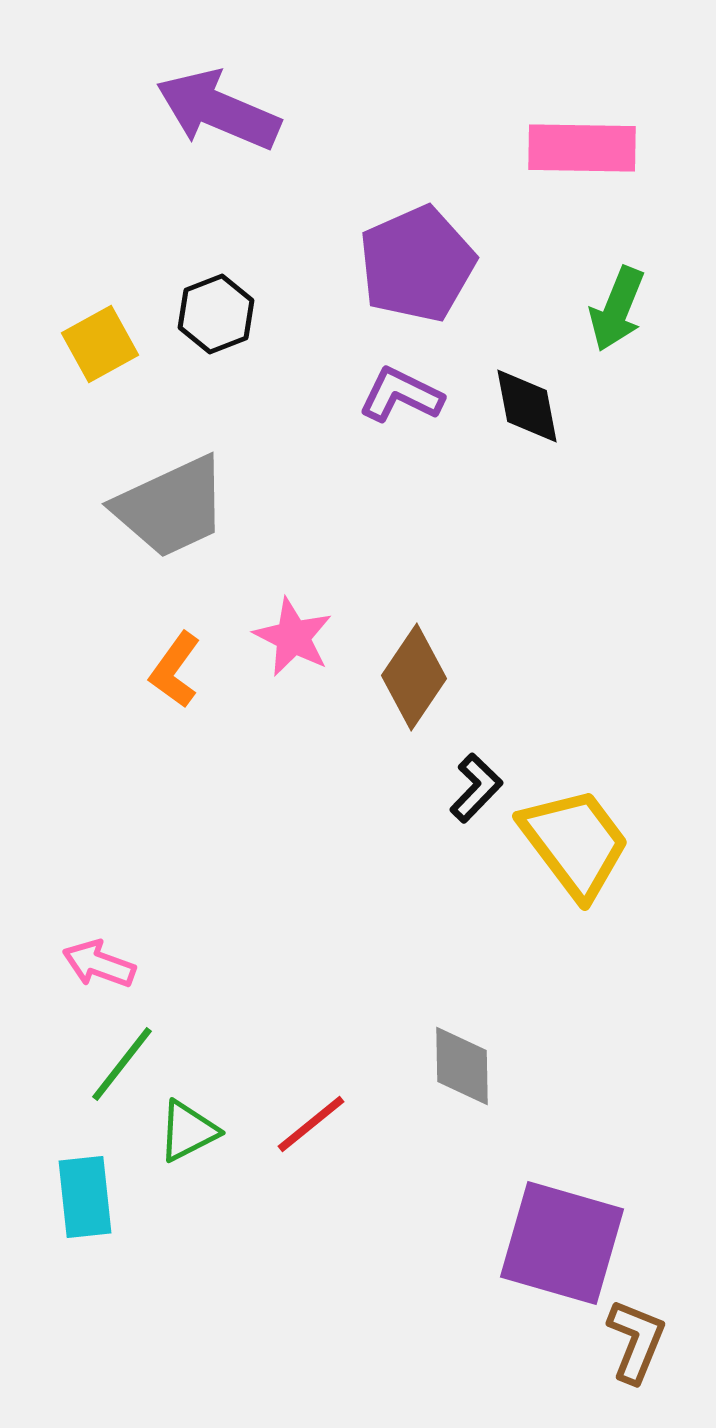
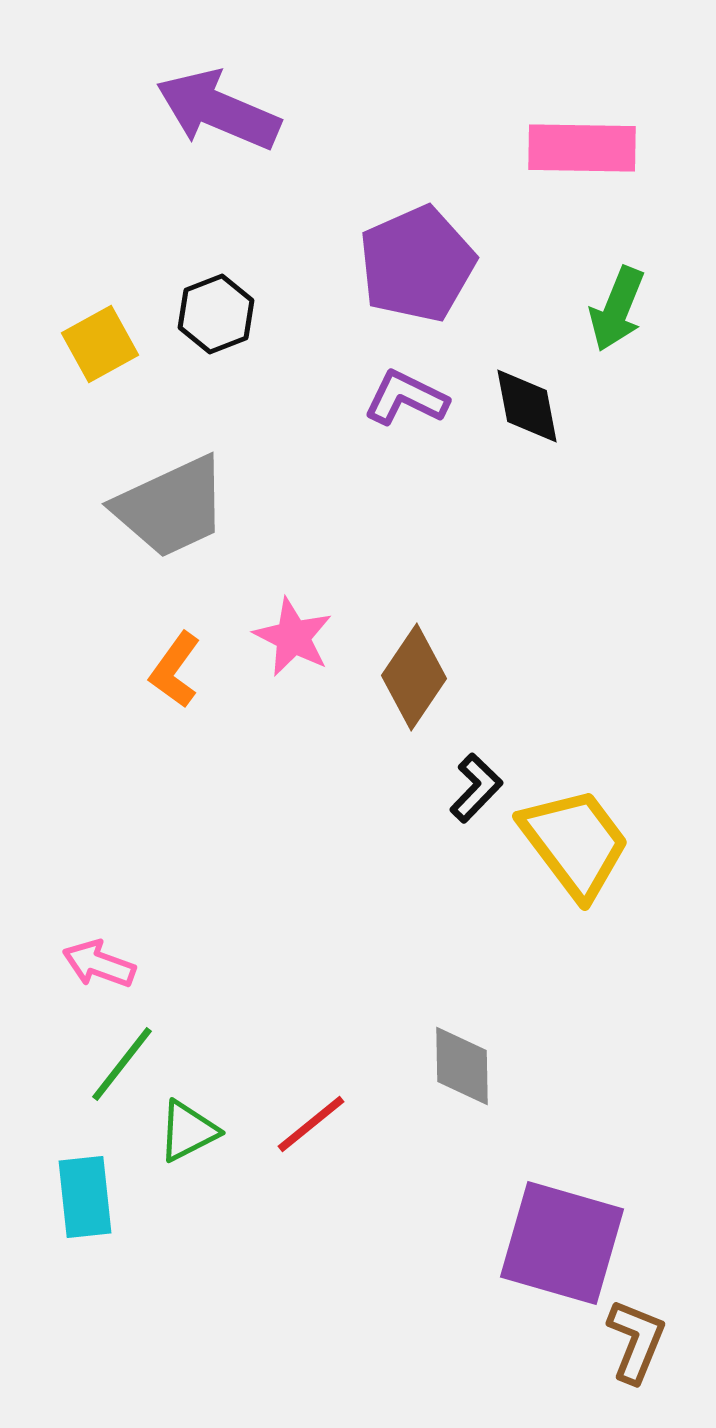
purple L-shape: moved 5 px right, 3 px down
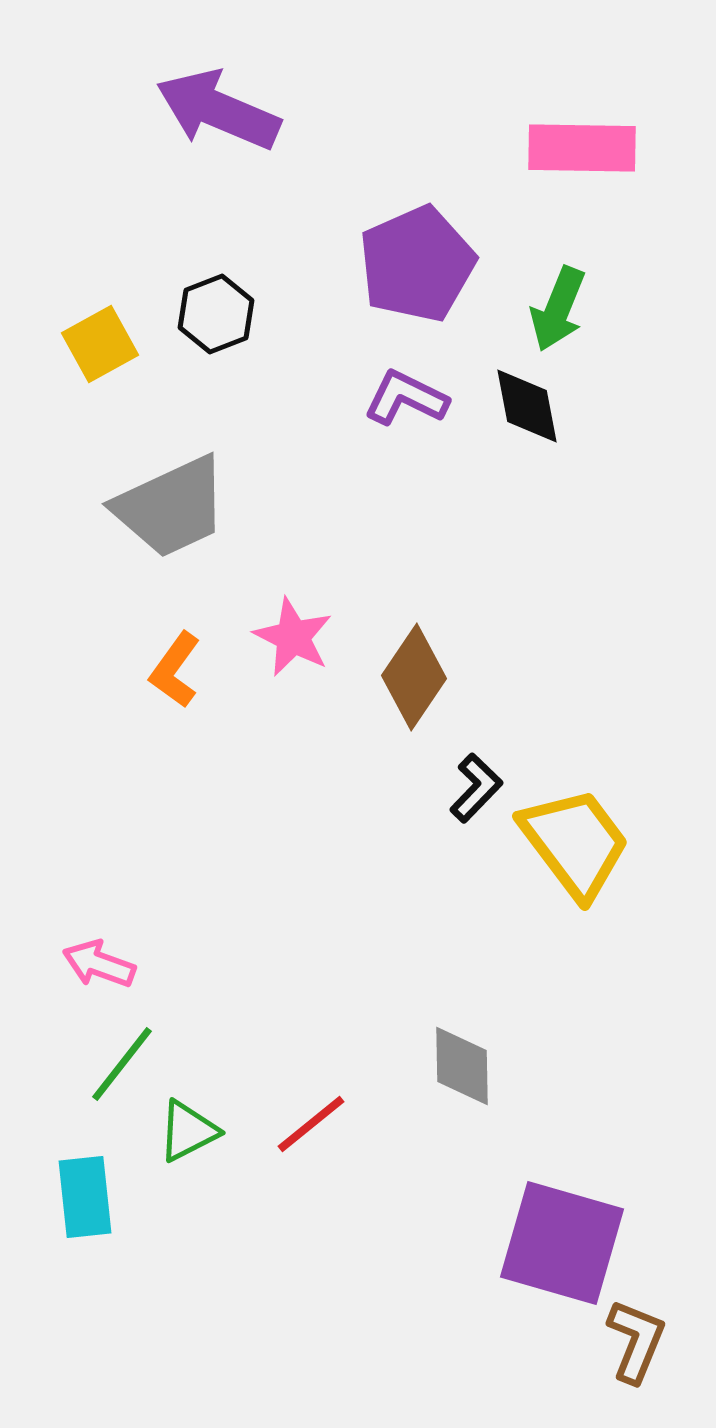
green arrow: moved 59 px left
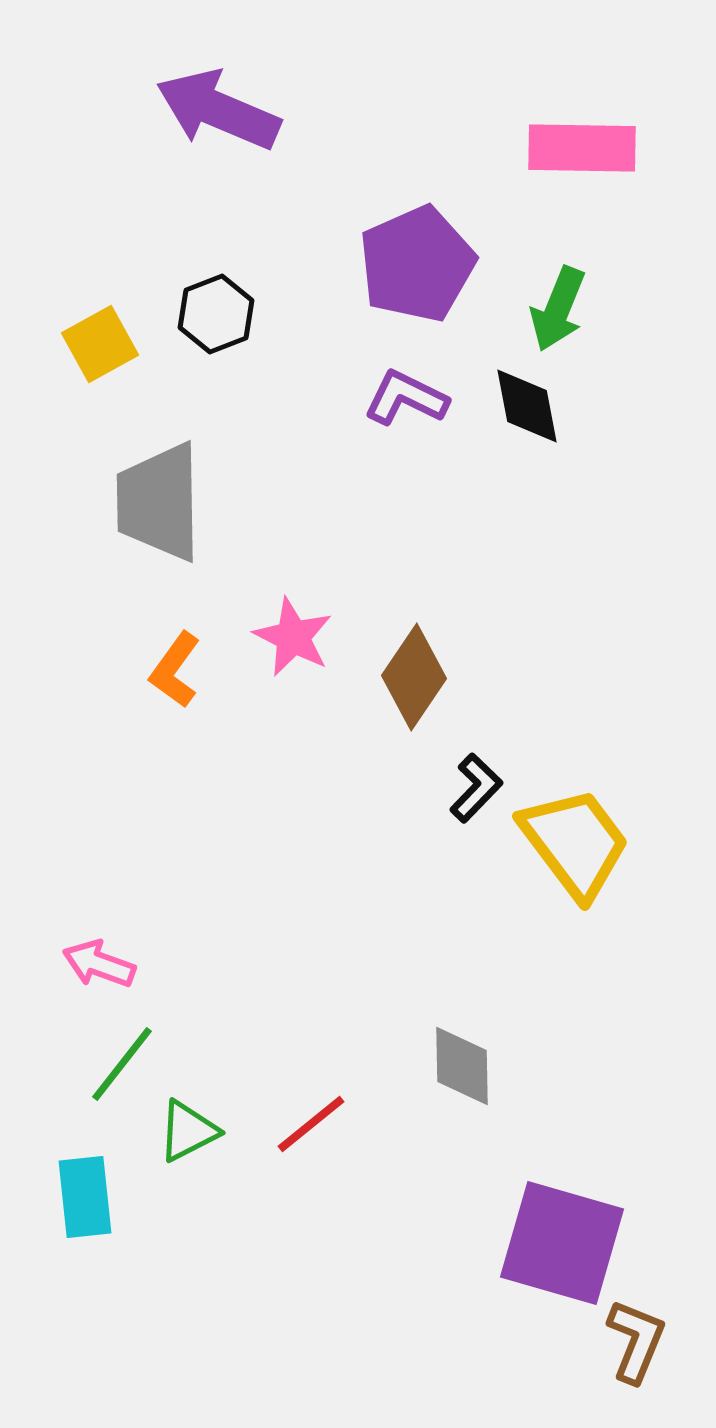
gray trapezoid: moved 12 px left, 5 px up; rotated 114 degrees clockwise
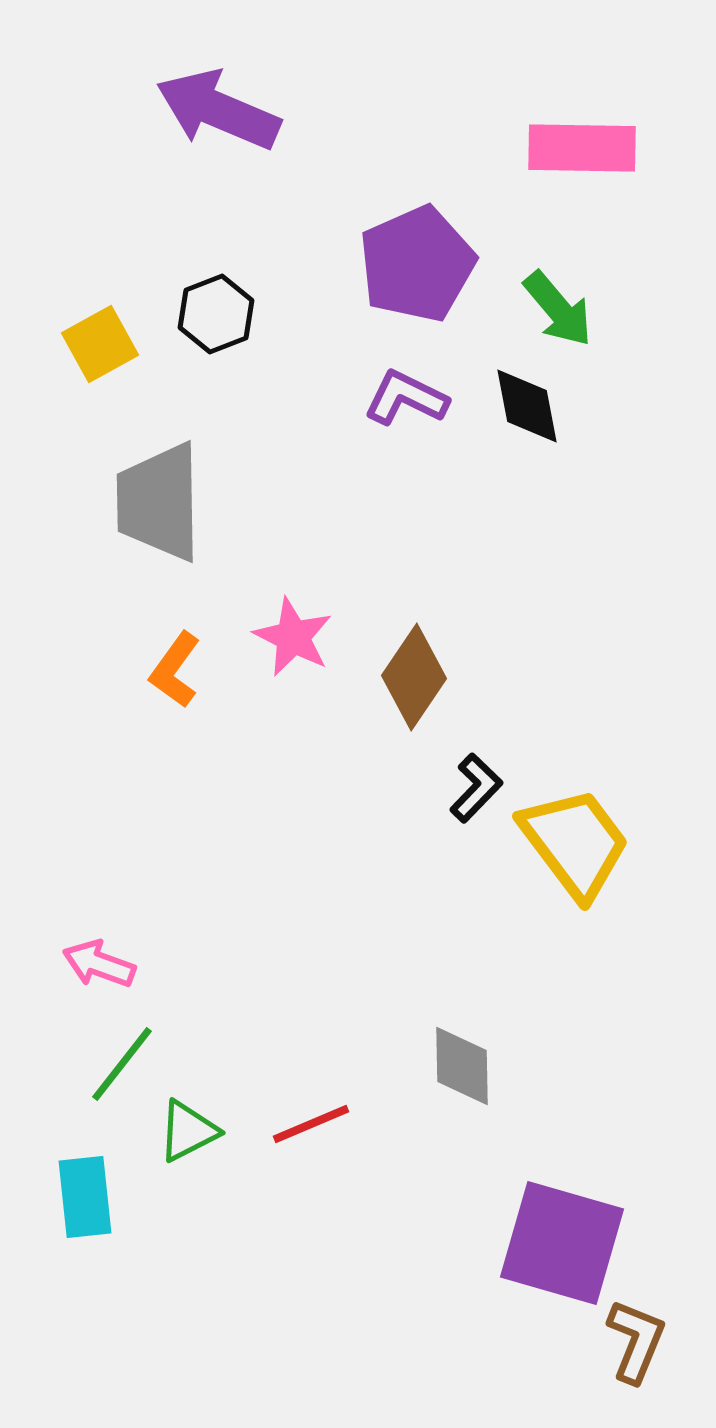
green arrow: rotated 62 degrees counterclockwise
red line: rotated 16 degrees clockwise
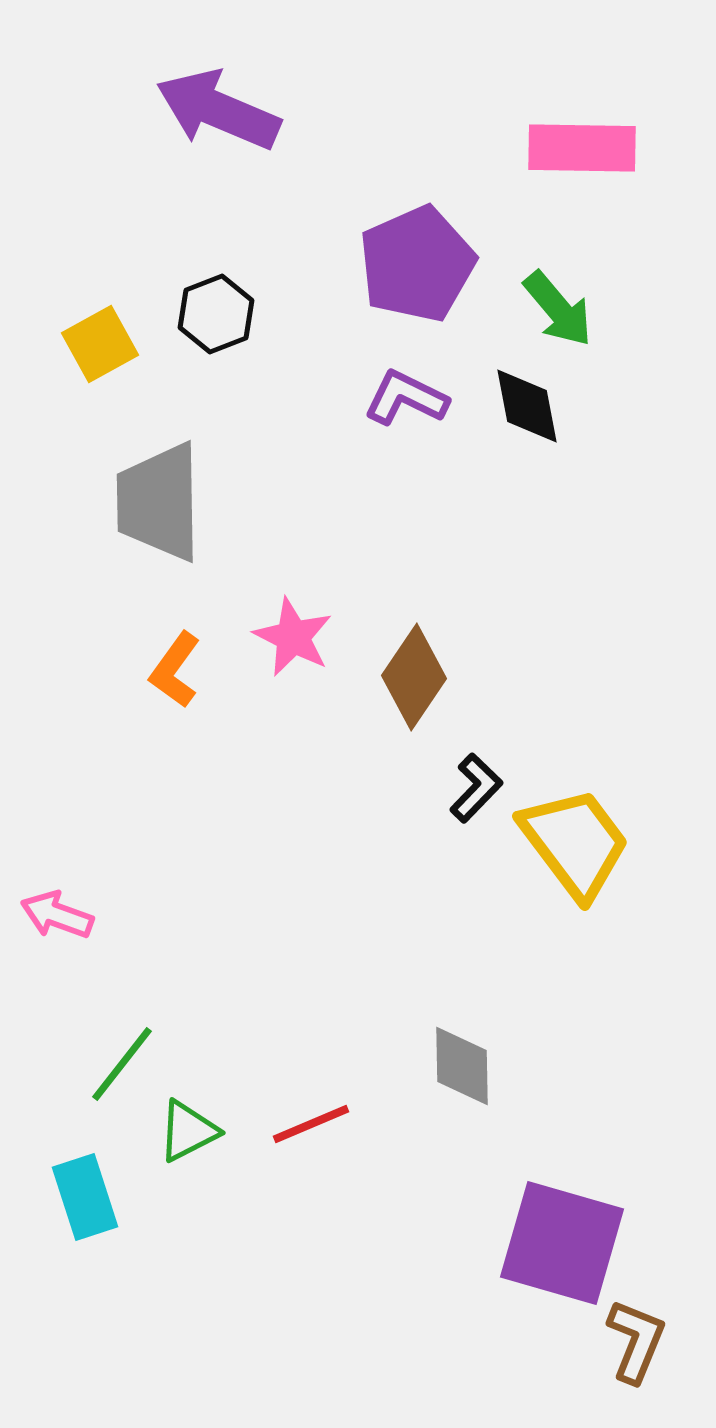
pink arrow: moved 42 px left, 49 px up
cyan rectangle: rotated 12 degrees counterclockwise
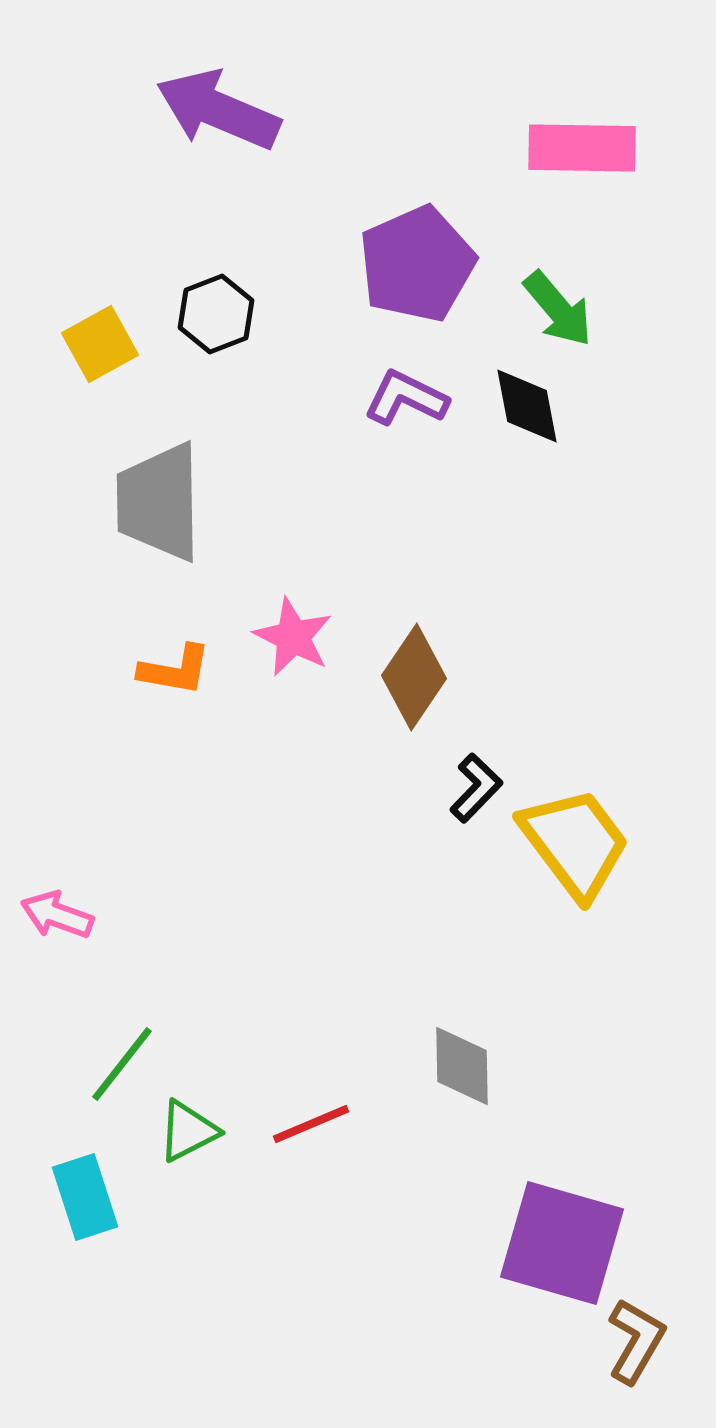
orange L-shape: rotated 116 degrees counterclockwise
brown L-shape: rotated 8 degrees clockwise
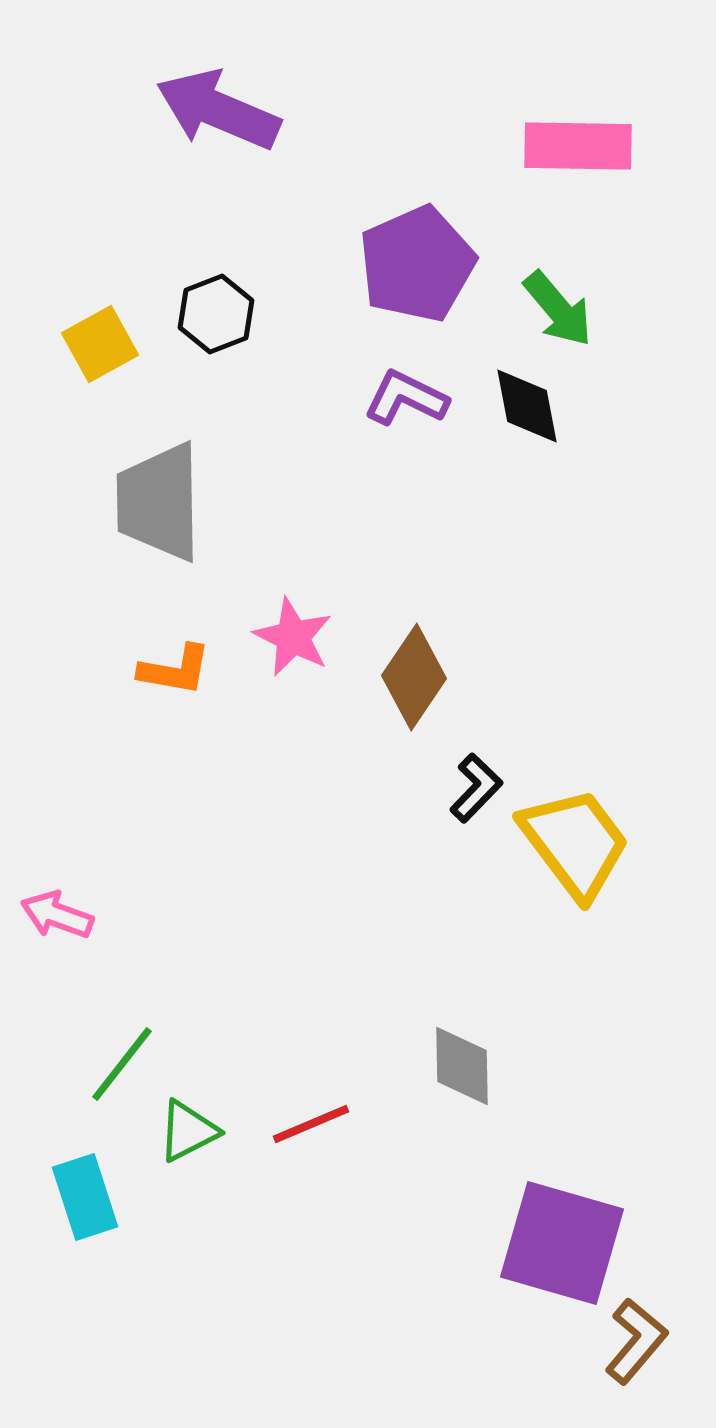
pink rectangle: moved 4 px left, 2 px up
brown L-shape: rotated 10 degrees clockwise
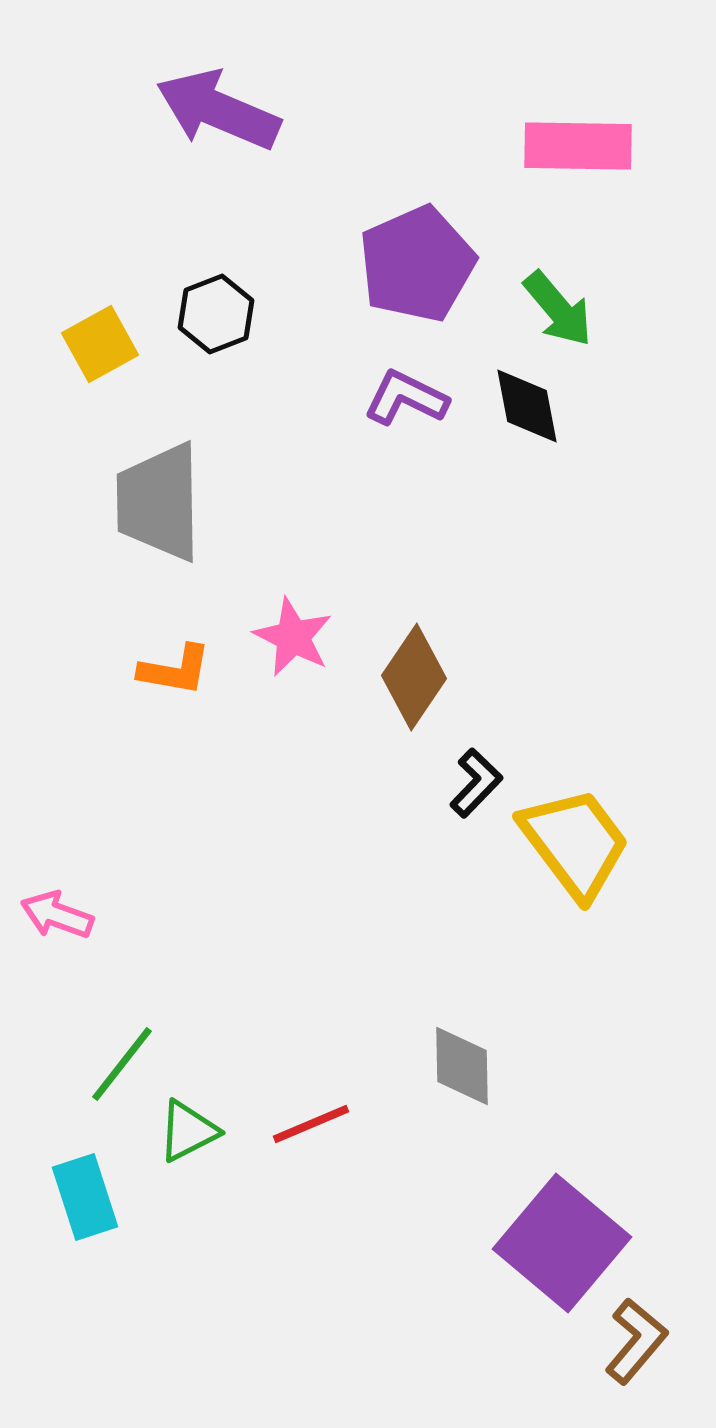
black L-shape: moved 5 px up
purple square: rotated 24 degrees clockwise
